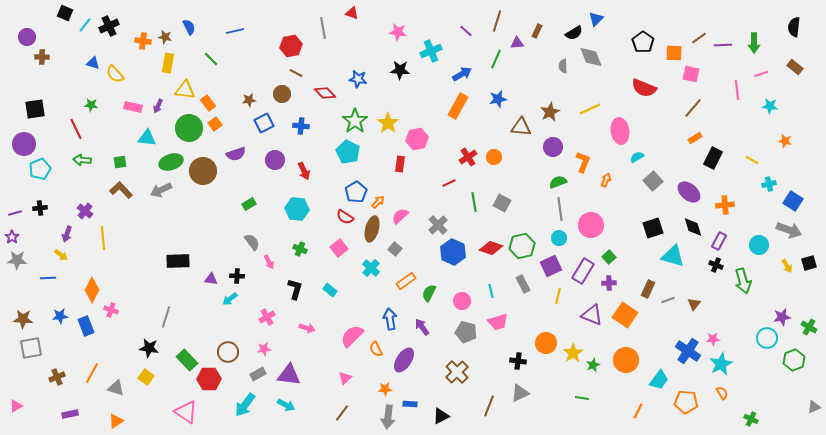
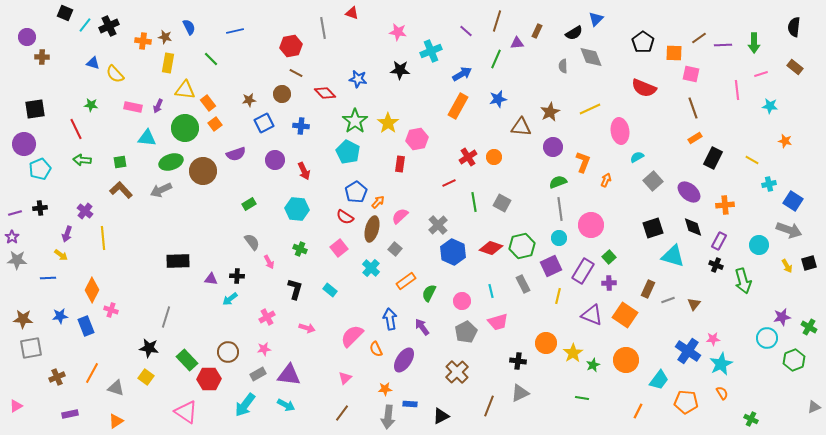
brown line at (693, 108): rotated 60 degrees counterclockwise
green circle at (189, 128): moved 4 px left
gray pentagon at (466, 332): rotated 30 degrees clockwise
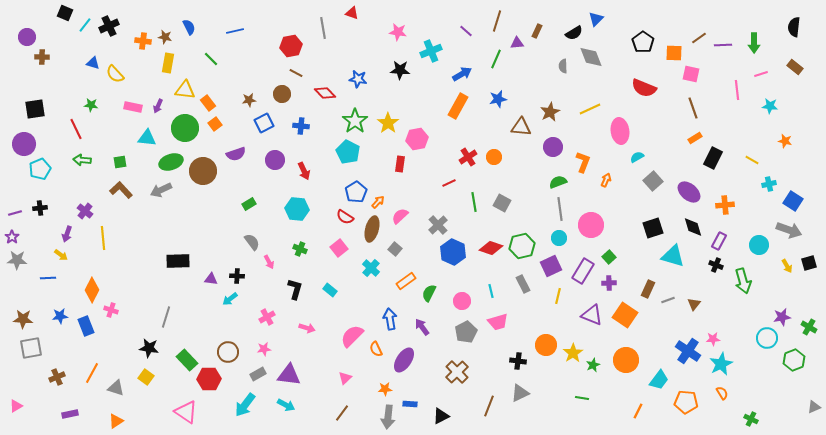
orange circle at (546, 343): moved 2 px down
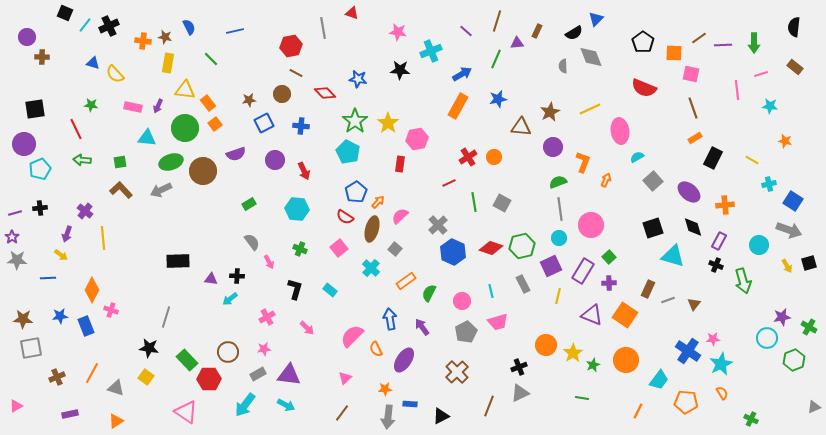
pink arrow at (307, 328): rotated 28 degrees clockwise
black cross at (518, 361): moved 1 px right, 6 px down; rotated 28 degrees counterclockwise
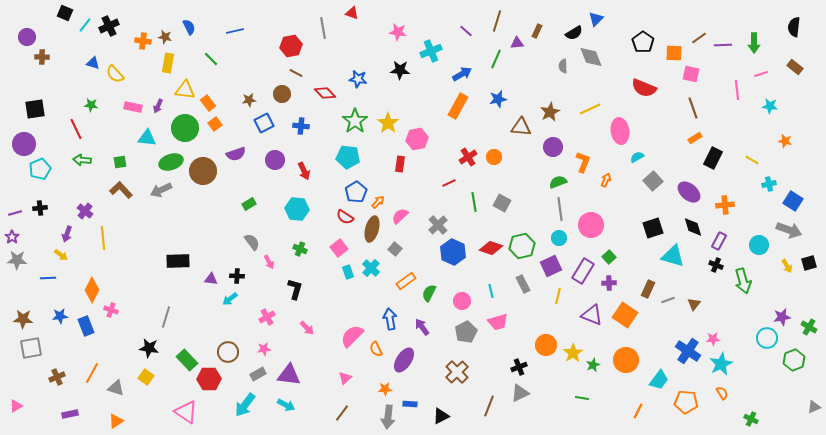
cyan pentagon at (348, 152): moved 5 px down; rotated 20 degrees counterclockwise
cyan rectangle at (330, 290): moved 18 px right, 18 px up; rotated 32 degrees clockwise
